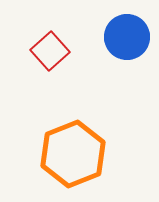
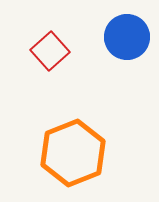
orange hexagon: moved 1 px up
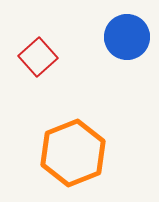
red square: moved 12 px left, 6 px down
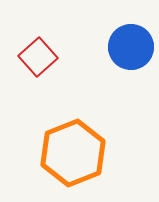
blue circle: moved 4 px right, 10 px down
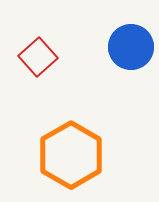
orange hexagon: moved 2 px left, 2 px down; rotated 8 degrees counterclockwise
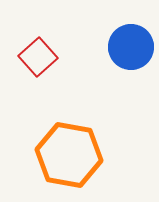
orange hexagon: moved 2 px left; rotated 20 degrees counterclockwise
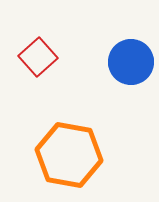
blue circle: moved 15 px down
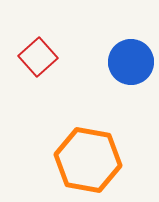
orange hexagon: moved 19 px right, 5 px down
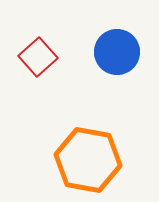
blue circle: moved 14 px left, 10 px up
